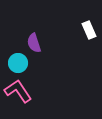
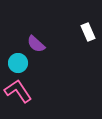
white rectangle: moved 1 px left, 2 px down
purple semicircle: moved 2 px right, 1 px down; rotated 30 degrees counterclockwise
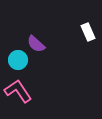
cyan circle: moved 3 px up
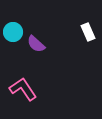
cyan circle: moved 5 px left, 28 px up
pink L-shape: moved 5 px right, 2 px up
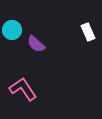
cyan circle: moved 1 px left, 2 px up
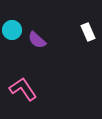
purple semicircle: moved 1 px right, 4 px up
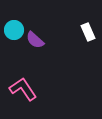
cyan circle: moved 2 px right
purple semicircle: moved 2 px left
